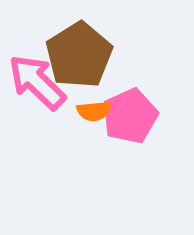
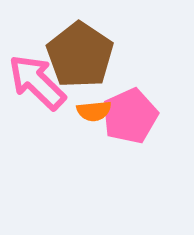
brown pentagon: moved 1 px right; rotated 6 degrees counterclockwise
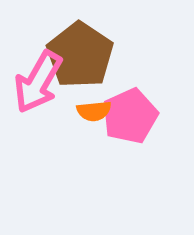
pink arrow: moved 1 px right; rotated 104 degrees counterclockwise
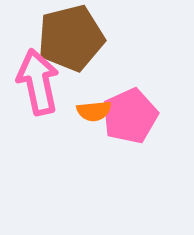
brown pentagon: moved 9 px left, 17 px up; rotated 24 degrees clockwise
pink arrow: rotated 138 degrees clockwise
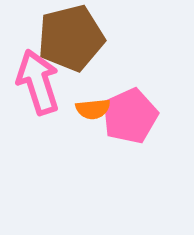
pink arrow: rotated 6 degrees counterclockwise
orange semicircle: moved 1 px left, 2 px up
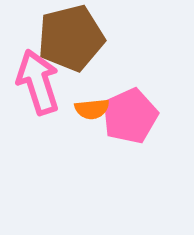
orange semicircle: moved 1 px left
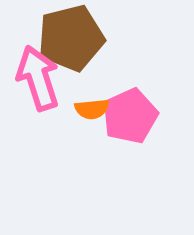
pink arrow: moved 4 px up
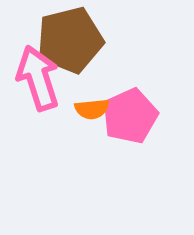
brown pentagon: moved 1 px left, 2 px down
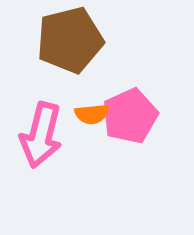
pink arrow: moved 3 px right, 57 px down; rotated 148 degrees counterclockwise
orange semicircle: moved 5 px down
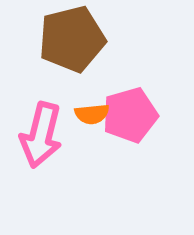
brown pentagon: moved 2 px right, 1 px up
pink pentagon: moved 1 px up; rotated 8 degrees clockwise
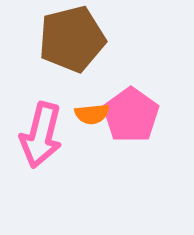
pink pentagon: moved 1 px right; rotated 20 degrees counterclockwise
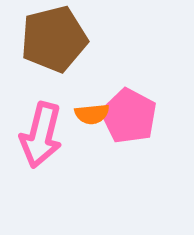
brown pentagon: moved 18 px left
pink pentagon: moved 2 px left, 1 px down; rotated 8 degrees counterclockwise
